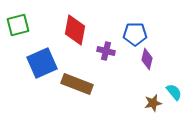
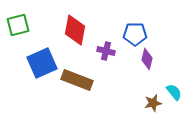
brown rectangle: moved 4 px up
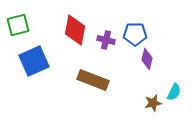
purple cross: moved 11 px up
blue square: moved 8 px left, 2 px up
brown rectangle: moved 16 px right
cyan semicircle: rotated 66 degrees clockwise
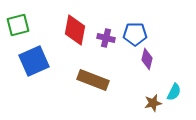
purple cross: moved 2 px up
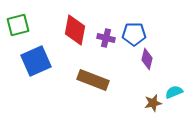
blue pentagon: moved 1 px left
blue square: moved 2 px right
cyan semicircle: rotated 138 degrees counterclockwise
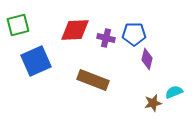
red diamond: rotated 76 degrees clockwise
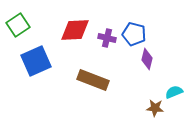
green square: rotated 20 degrees counterclockwise
blue pentagon: rotated 15 degrees clockwise
purple cross: moved 1 px right
brown star: moved 2 px right, 5 px down; rotated 18 degrees clockwise
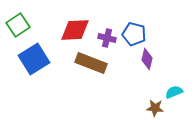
blue square: moved 2 px left, 2 px up; rotated 8 degrees counterclockwise
brown rectangle: moved 2 px left, 17 px up
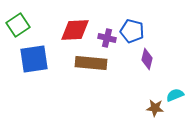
blue pentagon: moved 2 px left, 3 px up
blue square: rotated 24 degrees clockwise
brown rectangle: rotated 16 degrees counterclockwise
cyan semicircle: moved 1 px right, 3 px down
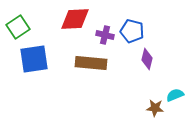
green square: moved 2 px down
red diamond: moved 11 px up
purple cross: moved 2 px left, 3 px up
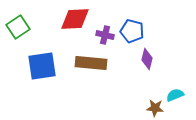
blue square: moved 8 px right, 7 px down
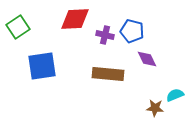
purple diamond: rotated 40 degrees counterclockwise
brown rectangle: moved 17 px right, 11 px down
